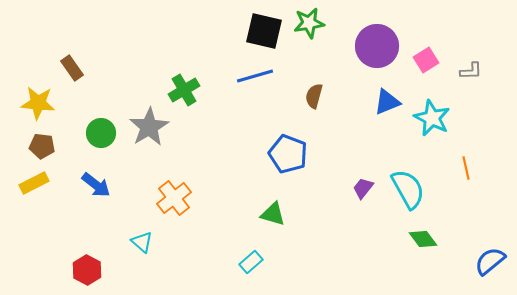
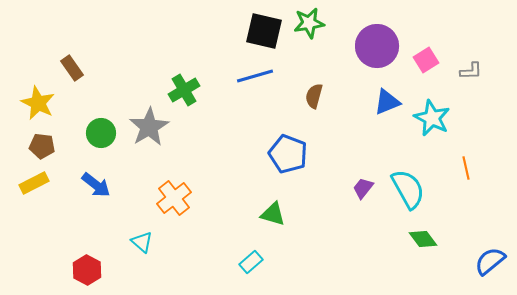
yellow star: rotated 20 degrees clockwise
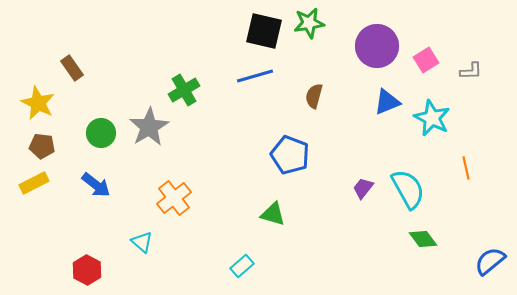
blue pentagon: moved 2 px right, 1 px down
cyan rectangle: moved 9 px left, 4 px down
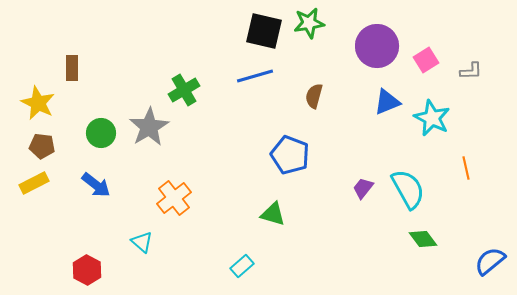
brown rectangle: rotated 35 degrees clockwise
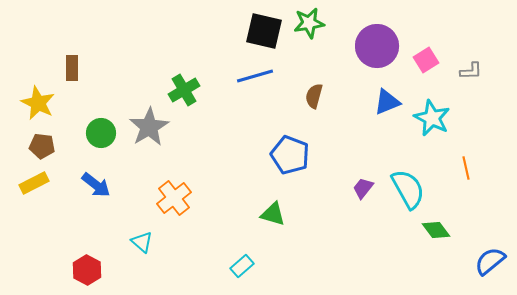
green diamond: moved 13 px right, 9 px up
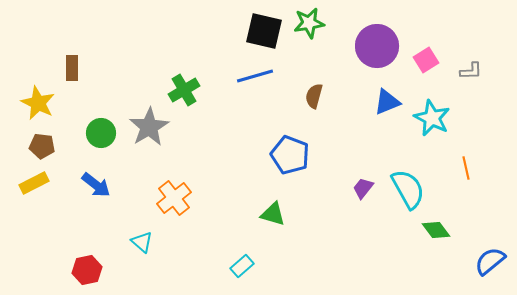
red hexagon: rotated 20 degrees clockwise
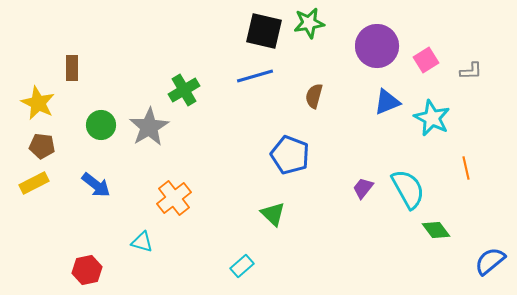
green circle: moved 8 px up
green triangle: rotated 28 degrees clockwise
cyan triangle: rotated 25 degrees counterclockwise
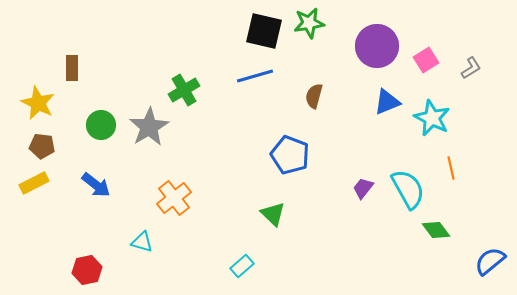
gray L-shape: moved 3 px up; rotated 30 degrees counterclockwise
orange line: moved 15 px left
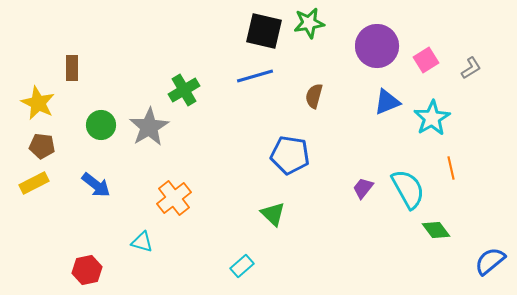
cyan star: rotated 15 degrees clockwise
blue pentagon: rotated 12 degrees counterclockwise
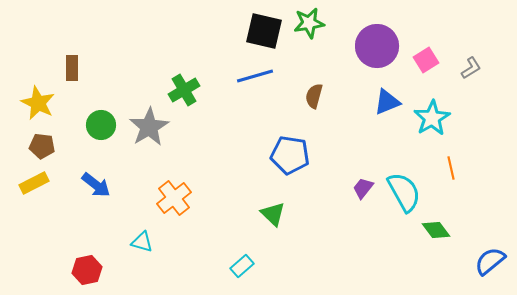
cyan semicircle: moved 4 px left, 3 px down
